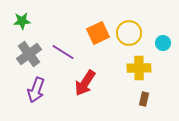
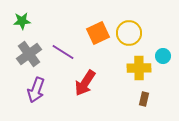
cyan circle: moved 13 px down
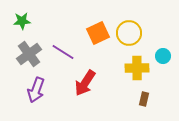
yellow cross: moved 2 px left
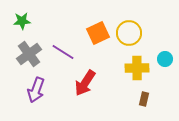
cyan circle: moved 2 px right, 3 px down
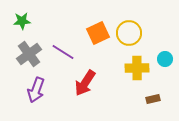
brown rectangle: moved 9 px right; rotated 64 degrees clockwise
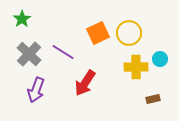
green star: moved 2 px up; rotated 30 degrees counterclockwise
gray cross: rotated 10 degrees counterclockwise
cyan circle: moved 5 px left
yellow cross: moved 1 px left, 1 px up
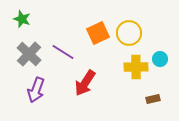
green star: rotated 18 degrees counterclockwise
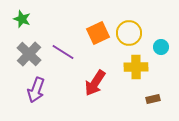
cyan circle: moved 1 px right, 12 px up
red arrow: moved 10 px right
